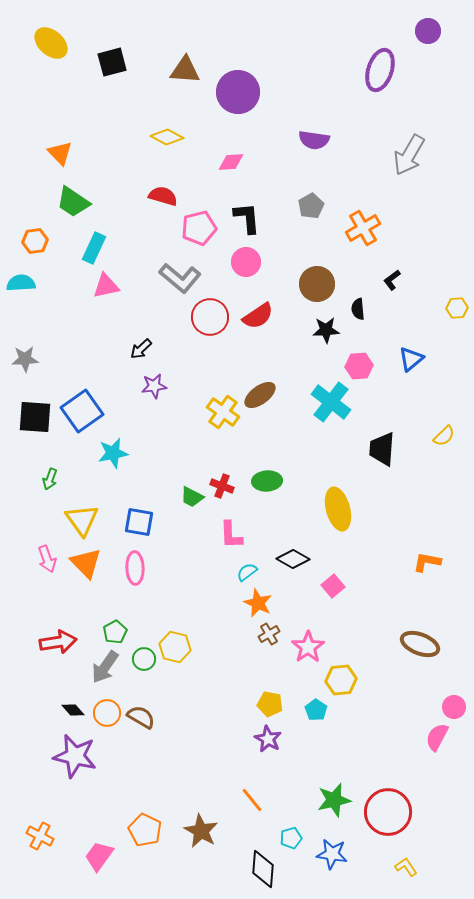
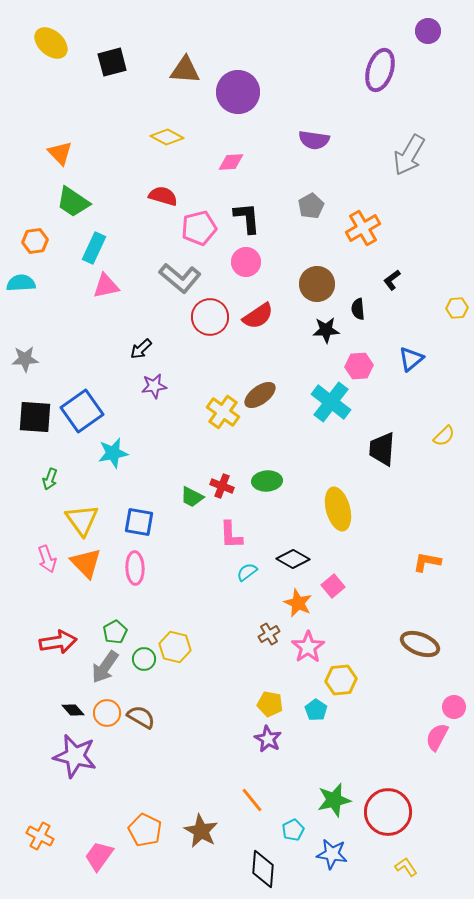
orange star at (258, 603): moved 40 px right
cyan pentagon at (291, 838): moved 2 px right, 8 px up; rotated 10 degrees counterclockwise
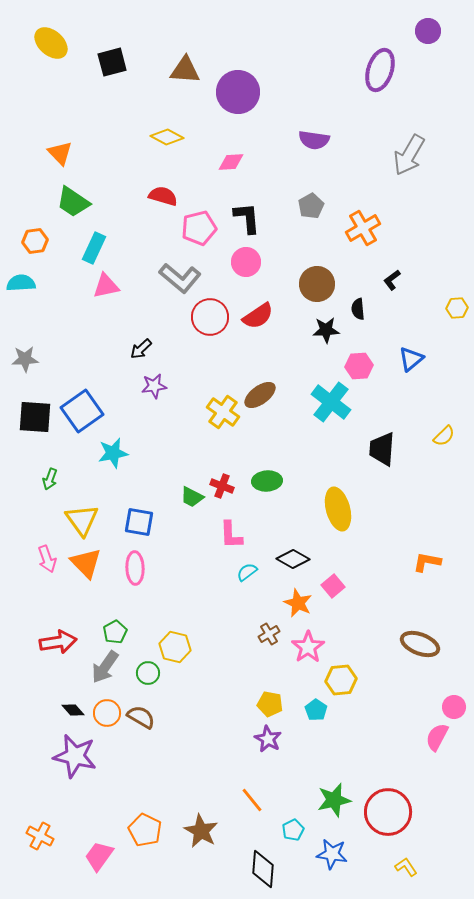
green circle at (144, 659): moved 4 px right, 14 px down
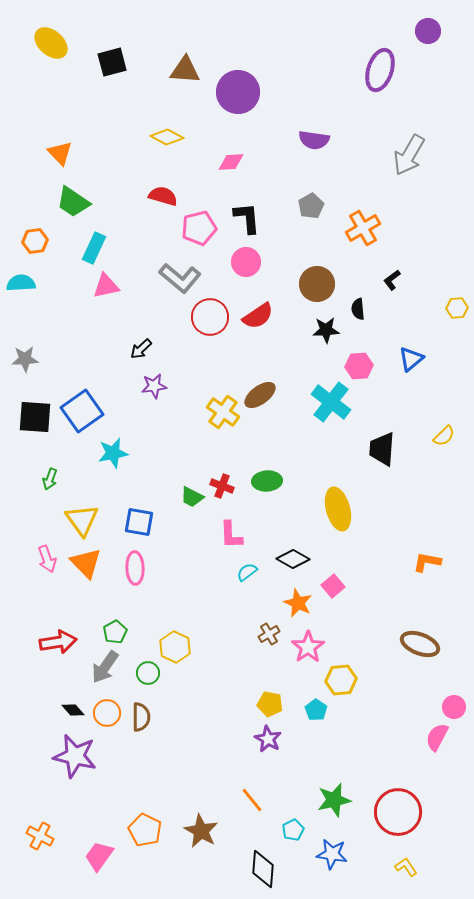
yellow hexagon at (175, 647): rotated 12 degrees clockwise
brown semicircle at (141, 717): rotated 60 degrees clockwise
red circle at (388, 812): moved 10 px right
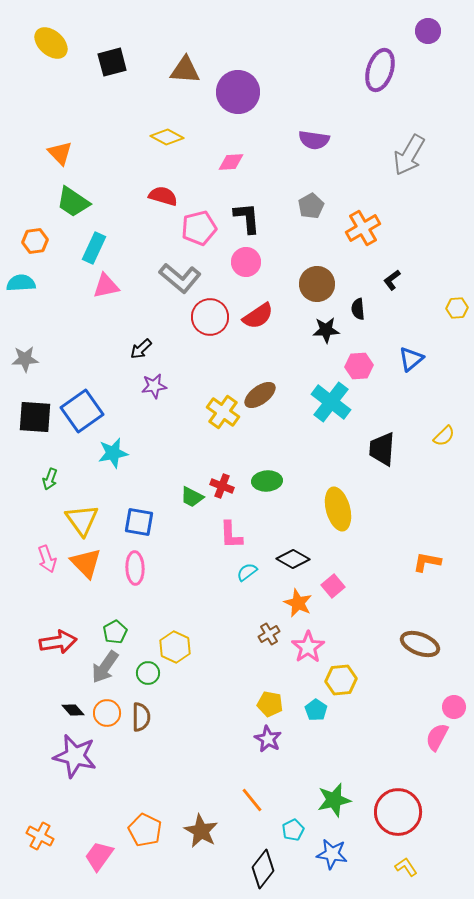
black diamond at (263, 869): rotated 33 degrees clockwise
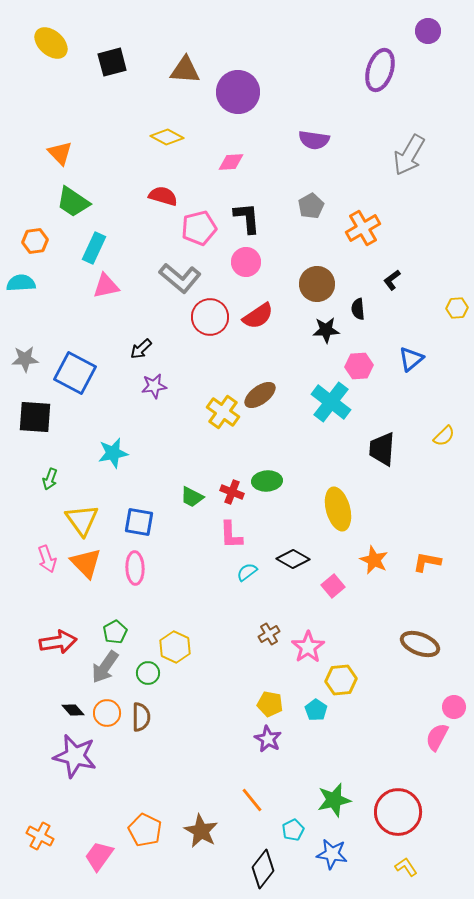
blue square at (82, 411): moved 7 px left, 38 px up; rotated 27 degrees counterclockwise
red cross at (222, 486): moved 10 px right, 6 px down
orange star at (298, 603): moved 76 px right, 43 px up
